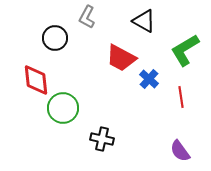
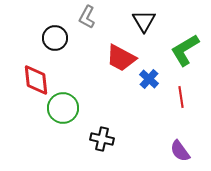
black triangle: rotated 30 degrees clockwise
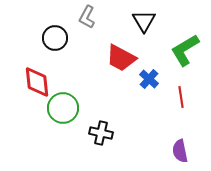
red diamond: moved 1 px right, 2 px down
black cross: moved 1 px left, 6 px up
purple semicircle: rotated 25 degrees clockwise
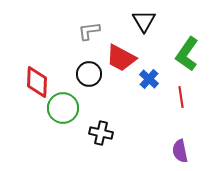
gray L-shape: moved 2 px right, 14 px down; rotated 55 degrees clockwise
black circle: moved 34 px right, 36 px down
green L-shape: moved 2 px right, 4 px down; rotated 24 degrees counterclockwise
red diamond: rotated 8 degrees clockwise
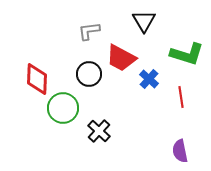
green L-shape: rotated 108 degrees counterclockwise
red diamond: moved 3 px up
black cross: moved 2 px left, 2 px up; rotated 30 degrees clockwise
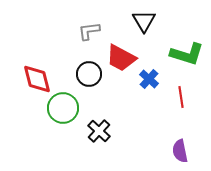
red diamond: rotated 16 degrees counterclockwise
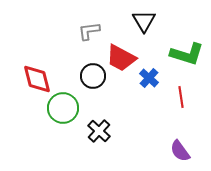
black circle: moved 4 px right, 2 px down
blue cross: moved 1 px up
purple semicircle: rotated 25 degrees counterclockwise
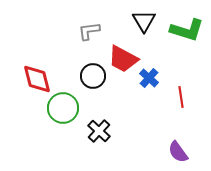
green L-shape: moved 24 px up
red trapezoid: moved 2 px right, 1 px down
purple semicircle: moved 2 px left, 1 px down
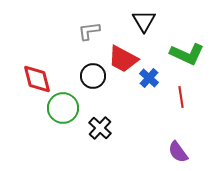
green L-shape: moved 24 px down; rotated 8 degrees clockwise
black cross: moved 1 px right, 3 px up
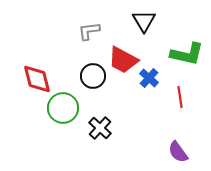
green L-shape: rotated 12 degrees counterclockwise
red trapezoid: moved 1 px down
red line: moved 1 px left
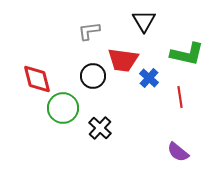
red trapezoid: rotated 20 degrees counterclockwise
purple semicircle: rotated 15 degrees counterclockwise
